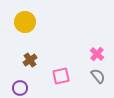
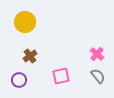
brown cross: moved 4 px up
purple circle: moved 1 px left, 8 px up
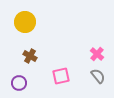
brown cross: rotated 24 degrees counterclockwise
purple circle: moved 3 px down
